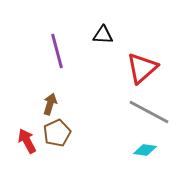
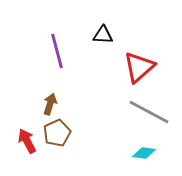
red triangle: moved 3 px left, 1 px up
cyan diamond: moved 1 px left, 3 px down
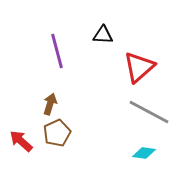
red arrow: moved 6 px left; rotated 20 degrees counterclockwise
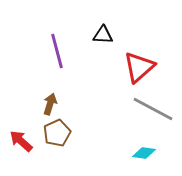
gray line: moved 4 px right, 3 px up
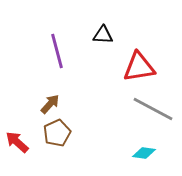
red triangle: rotated 32 degrees clockwise
brown arrow: rotated 25 degrees clockwise
red arrow: moved 4 px left, 1 px down
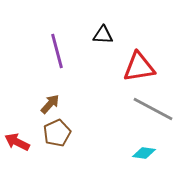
red arrow: rotated 15 degrees counterclockwise
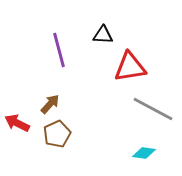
purple line: moved 2 px right, 1 px up
red triangle: moved 9 px left
brown pentagon: moved 1 px down
red arrow: moved 19 px up
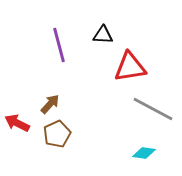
purple line: moved 5 px up
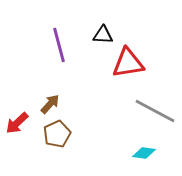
red triangle: moved 2 px left, 4 px up
gray line: moved 2 px right, 2 px down
red arrow: rotated 70 degrees counterclockwise
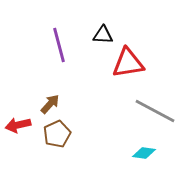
red arrow: moved 1 px right, 2 px down; rotated 30 degrees clockwise
